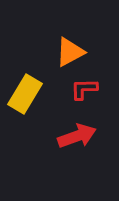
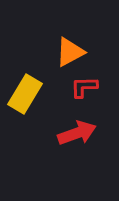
red L-shape: moved 2 px up
red arrow: moved 3 px up
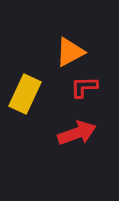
yellow rectangle: rotated 6 degrees counterclockwise
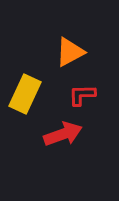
red L-shape: moved 2 px left, 8 px down
red arrow: moved 14 px left, 1 px down
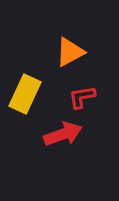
red L-shape: moved 2 px down; rotated 8 degrees counterclockwise
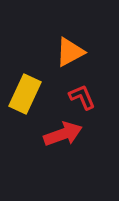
red L-shape: rotated 76 degrees clockwise
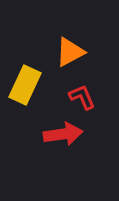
yellow rectangle: moved 9 px up
red arrow: rotated 12 degrees clockwise
